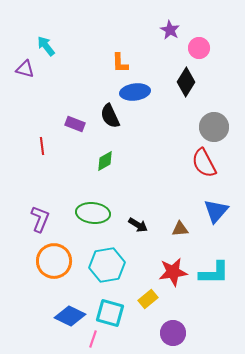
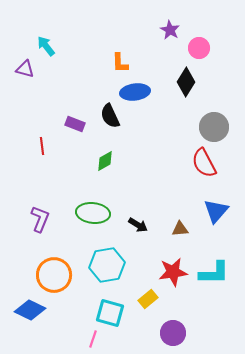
orange circle: moved 14 px down
blue diamond: moved 40 px left, 6 px up
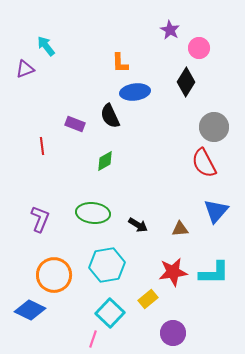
purple triangle: rotated 36 degrees counterclockwise
cyan square: rotated 28 degrees clockwise
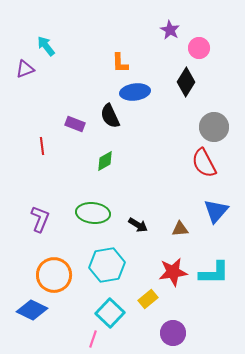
blue diamond: moved 2 px right
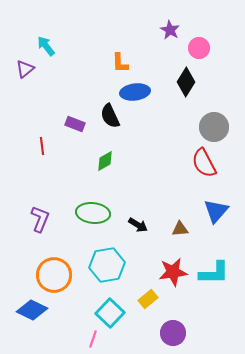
purple triangle: rotated 18 degrees counterclockwise
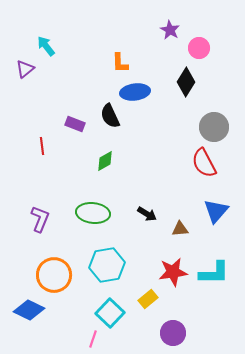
black arrow: moved 9 px right, 11 px up
blue diamond: moved 3 px left
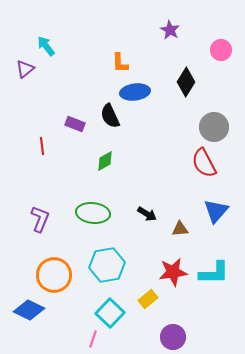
pink circle: moved 22 px right, 2 px down
purple circle: moved 4 px down
